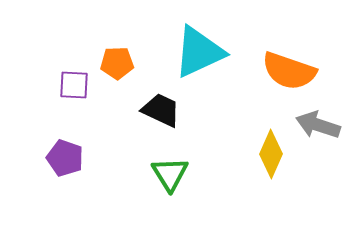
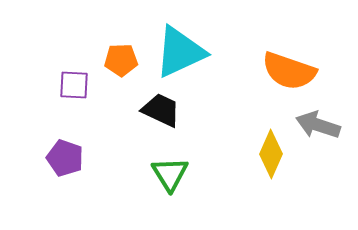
cyan triangle: moved 19 px left
orange pentagon: moved 4 px right, 3 px up
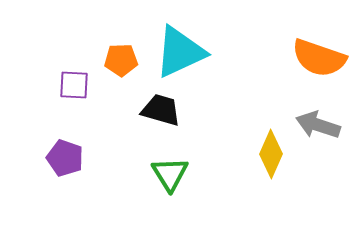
orange semicircle: moved 30 px right, 13 px up
black trapezoid: rotated 9 degrees counterclockwise
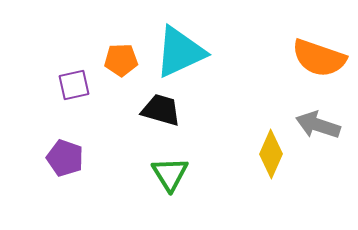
purple square: rotated 16 degrees counterclockwise
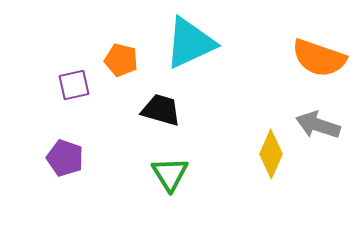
cyan triangle: moved 10 px right, 9 px up
orange pentagon: rotated 16 degrees clockwise
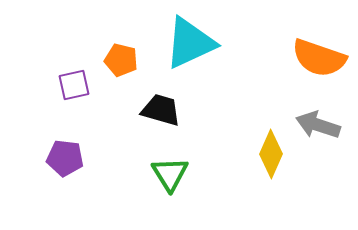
purple pentagon: rotated 12 degrees counterclockwise
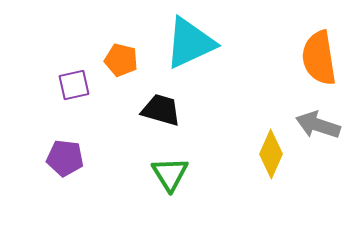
orange semicircle: rotated 62 degrees clockwise
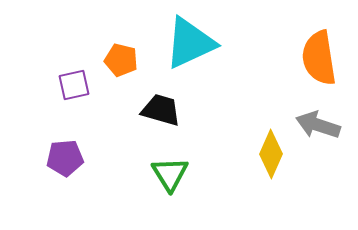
purple pentagon: rotated 12 degrees counterclockwise
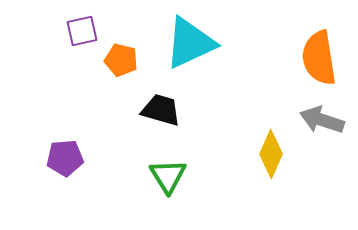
purple square: moved 8 px right, 54 px up
gray arrow: moved 4 px right, 5 px up
green triangle: moved 2 px left, 2 px down
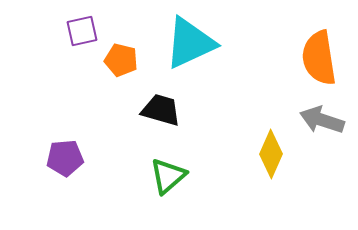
green triangle: rotated 21 degrees clockwise
